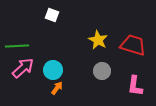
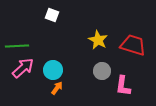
pink L-shape: moved 12 px left
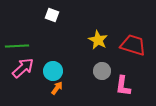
cyan circle: moved 1 px down
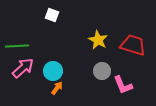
pink L-shape: moved 1 px up; rotated 30 degrees counterclockwise
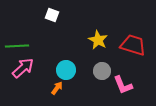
cyan circle: moved 13 px right, 1 px up
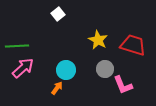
white square: moved 6 px right, 1 px up; rotated 32 degrees clockwise
gray circle: moved 3 px right, 2 px up
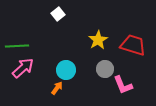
yellow star: rotated 12 degrees clockwise
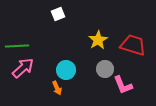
white square: rotated 16 degrees clockwise
orange arrow: rotated 120 degrees clockwise
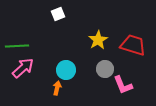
orange arrow: rotated 144 degrees counterclockwise
